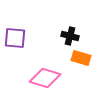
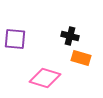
purple square: moved 1 px down
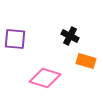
black cross: rotated 12 degrees clockwise
orange rectangle: moved 5 px right, 3 px down
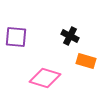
purple square: moved 1 px right, 2 px up
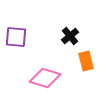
black cross: rotated 24 degrees clockwise
orange rectangle: rotated 60 degrees clockwise
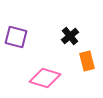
purple square: rotated 10 degrees clockwise
orange rectangle: moved 1 px right
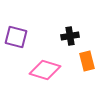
black cross: rotated 30 degrees clockwise
pink diamond: moved 8 px up
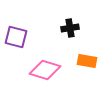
black cross: moved 8 px up
orange rectangle: rotated 66 degrees counterclockwise
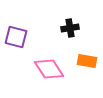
pink diamond: moved 4 px right, 1 px up; rotated 40 degrees clockwise
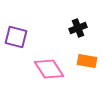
black cross: moved 8 px right; rotated 12 degrees counterclockwise
